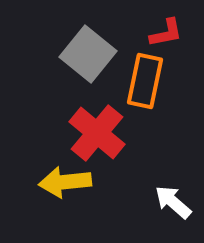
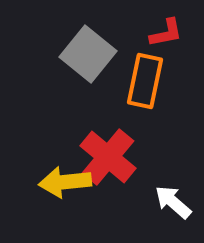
red cross: moved 11 px right, 24 px down
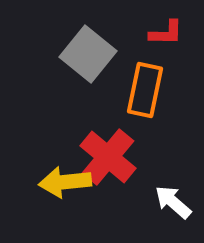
red L-shape: rotated 12 degrees clockwise
orange rectangle: moved 9 px down
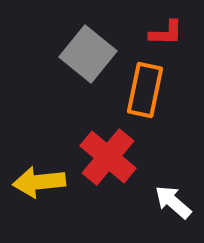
yellow arrow: moved 26 px left
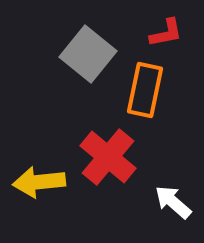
red L-shape: rotated 12 degrees counterclockwise
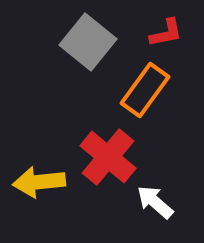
gray square: moved 12 px up
orange rectangle: rotated 24 degrees clockwise
white arrow: moved 18 px left
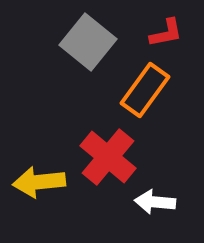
white arrow: rotated 36 degrees counterclockwise
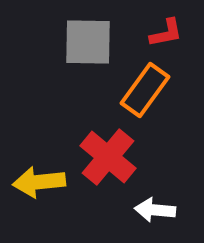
gray square: rotated 38 degrees counterclockwise
white arrow: moved 8 px down
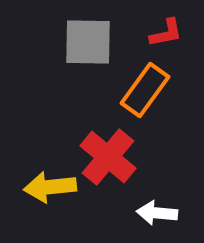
yellow arrow: moved 11 px right, 5 px down
white arrow: moved 2 px right, 3 px down
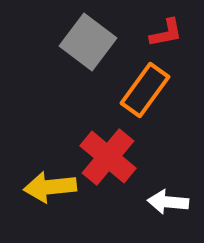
gray square: rotated 36 degrees clockwise
white arrow: moved 11 px right, 11 px up
